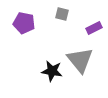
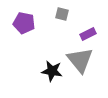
purple rectangle: moved 6 px left, 6 px down
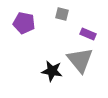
purple rectangle: rotated 49 degrees clockwise
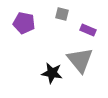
purple rectangle: moved 4 px up
black star: moved 2 px down
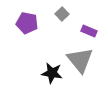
gray square: rotated 32 degrees clockwise
purple pentagon: moved 3 px right
purple rectangle: moved 1 px right, 1 px down
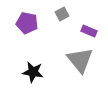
gray square: rotated 16 degrees clockwise
black star: moved 19 px left, 1 px up
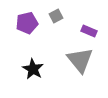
gray square: moved 6 px left, 2 px down
purple pentagon: rotated 25 degrees counterclockwise
black star: moved 3 px up; rotated 20 degrees clockwise
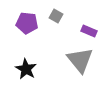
gray square: rotated 32 degrees counterclockwise
purple pentagon: rotated 20 degrees clockwise
black star: moved 7 px left
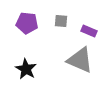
gray square: moved 5 px right, 5 px down; rotated 24 degrees counterclockwise
gray triangle: rotated 28 degrees counterclockwise
